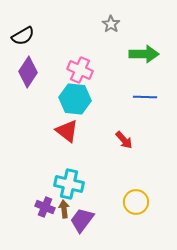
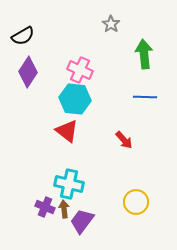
green arrow: rotated 96 degrees counterclockwise
purple trapezoid: moved 1 px down
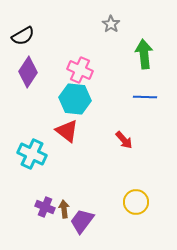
cyan cross: moved 37 px left, 30 px up; rotated 12 degrees clockwise
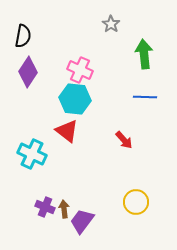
black semicircle: rotated 50 degrees counterclockwise
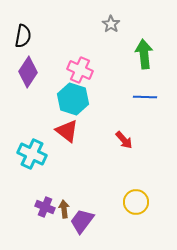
cyan hexagon: moved 2 px left; rotated 12 degrees clockwise
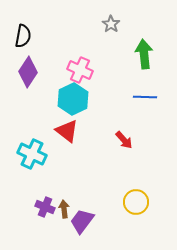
cyan hexagon: rotated 16 degrees clockwise
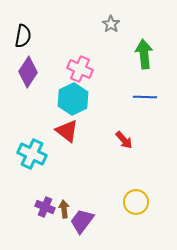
pink cross: moved 1 px up
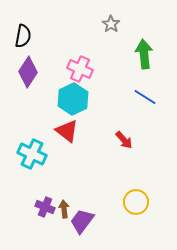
blue line: rotated 30 degrees clockwise
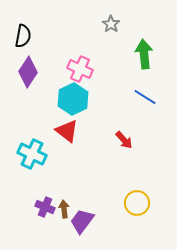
yellow circle: moved 1 px right, 1 px down
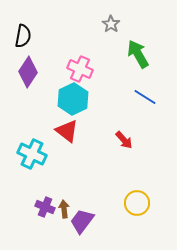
green arrow: moved 6 px left; rotated 24 degrees counterclockwise
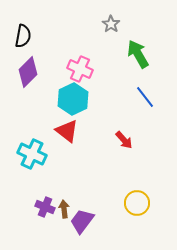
purple diamond: rotated 12 degrees clockwise
blue line: rotated 20 degrees clockwise
